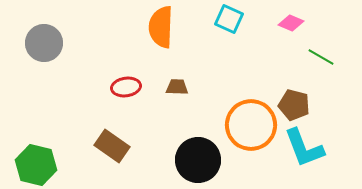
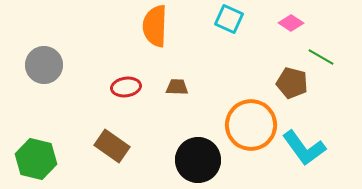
pink diamond: rotated 10 degrees clockwise
orange semicircle: moved 6 px left, 1 px up
gray circle: moved 22 px down
brown pentagon: moved 2 px left, 22 px up
cyan L-shape: rotated 15 degrees counterclockwise
green hexagon: moved 6 px up
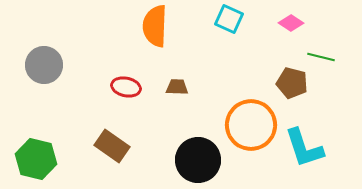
green line: rotated 16 degrees counterclockwise
red ellipse: rotated 20 degrees clockwise
cyan L-shape: rotated 18 degrees clockwise
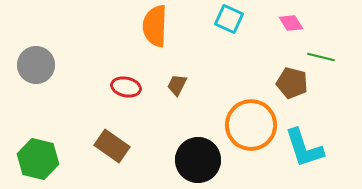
pink diamond: rotated 25 degrees clockwise
gray circle: moved 8 px left
brown trapezoid: moved 2 px up; rotated 65 degrees counterclockwise
green hexagon: moved 2 px right
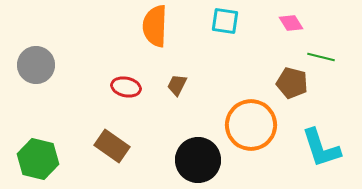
cyan square: moved 4 px left, 2 px down; rotated 16 degrees counterclockwise
cyan L-shape: moved 17 px right
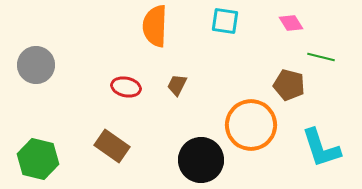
brown pentagon: moved 3 px left, 2 px down
black circle: moved 3 px right
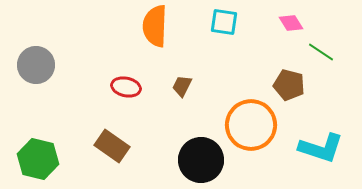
cyan square: moved 1 px left, 1 px down
green line: moved 5 px up; rotated 20 degrees clockwise
brown trapezoid: moved 5 px right, 1 px down
cyan L-shape: rotated 54 degrees counterclockwise
